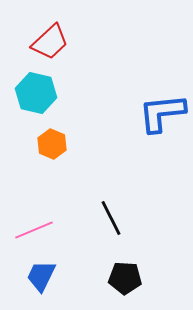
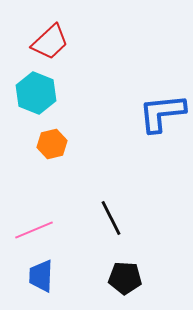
cyan hexagon: rotated 9 degrees clockwise
orange hexagon: rotated 24 degrees clockwise
blue trapezoid: rotated 24 degrees counterclockwise
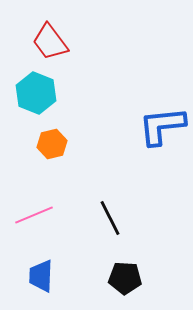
red trapezoid: rotated 96 degrees clockwise
blue L-shape: moved 13 px down
black line: moved 1 px left
pink line: moved 15 px up
